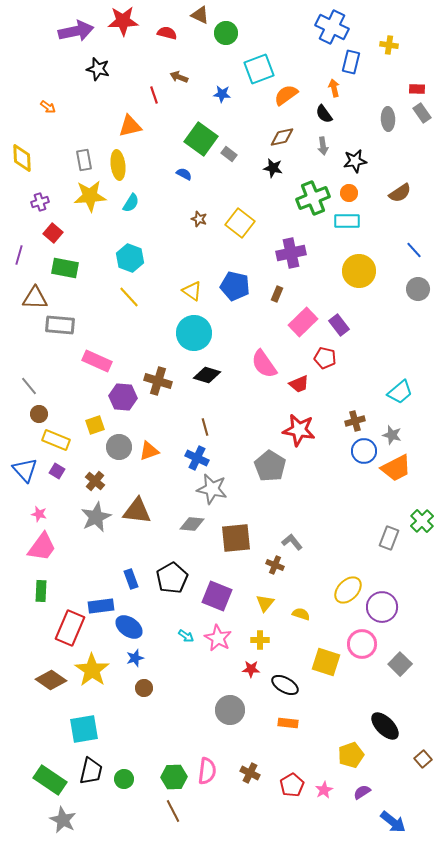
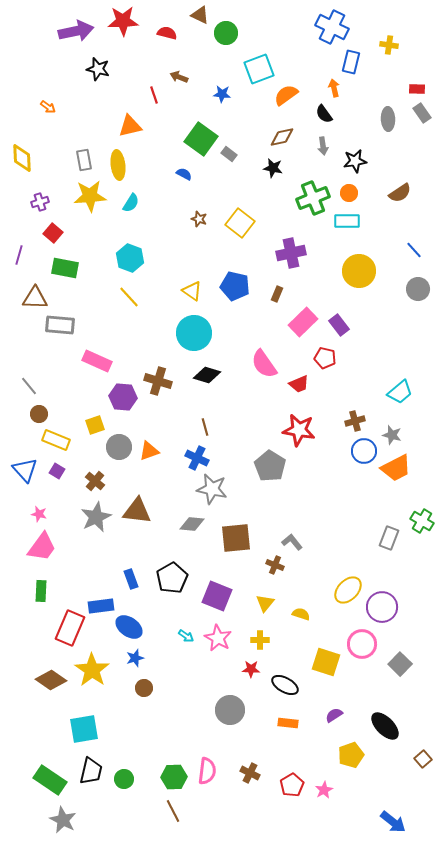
green cross at (422, 521): rotated 15 degrees counterclockwise
purple semicircle at (362, 792): moved 28 px left, 77 px up
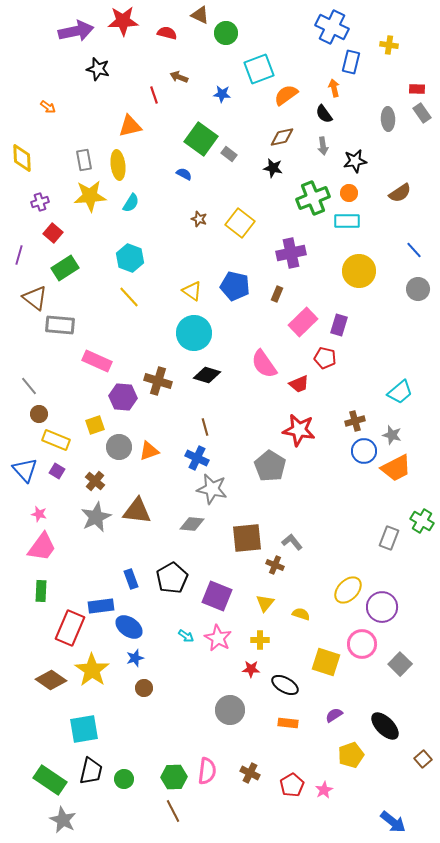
green rectangle at (65, 268): rotated 44 degrees counterclockwise
brown triangle at (35, 298): rotated 36 degrees clockwise
purple rectangle at (339, 325): rotated 55 degrees clockwise
brown square at (236, 538): moved 11 px right
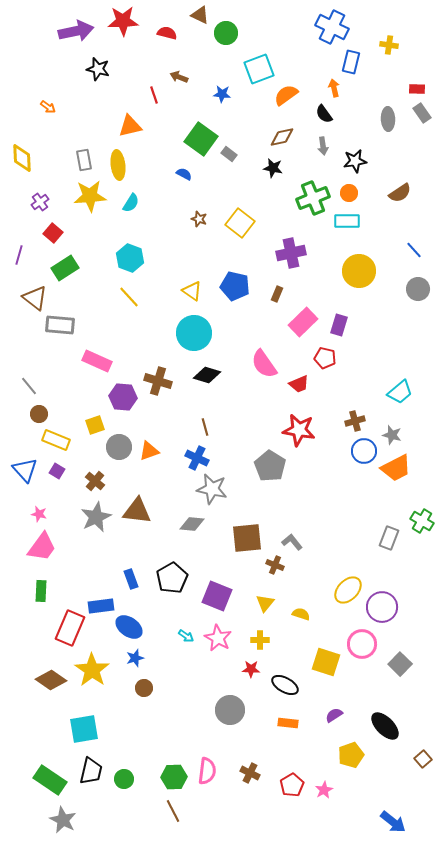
purple cross at (40, 202): rotated 18 degrees counterclockwise
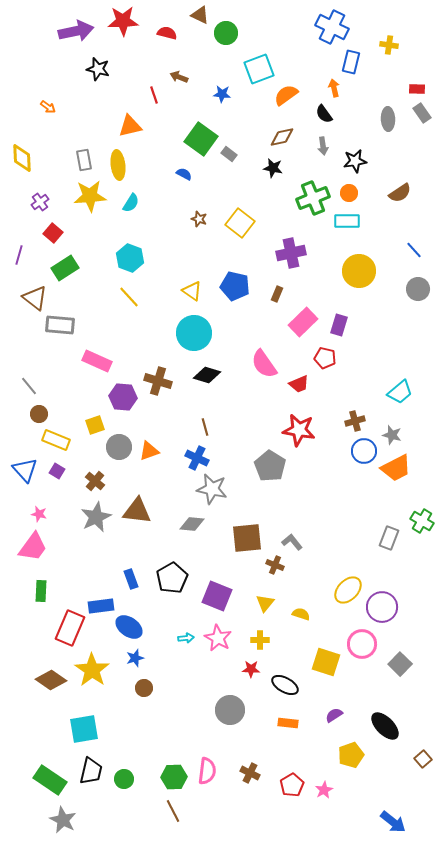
pink trapezoid at (42, 547): moved 9 px left
cyan arrow at (186, 636): moved 2 px down; rotated 42 degrees counterclockwise
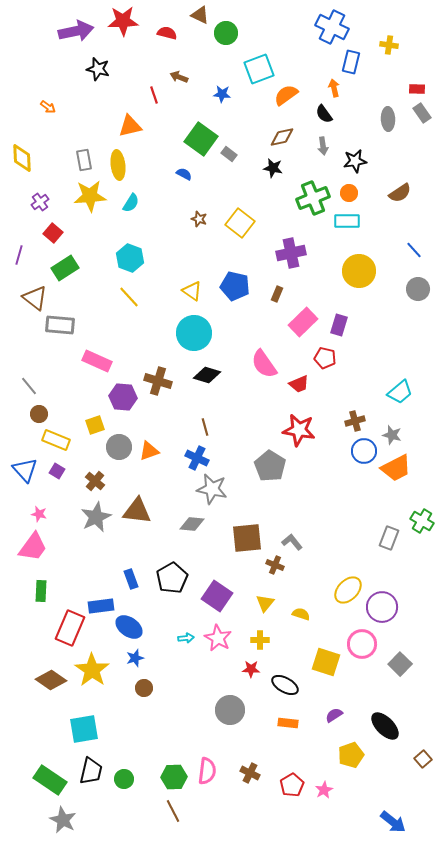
purple square at (217, 596): rotated 12 degrees clockwise
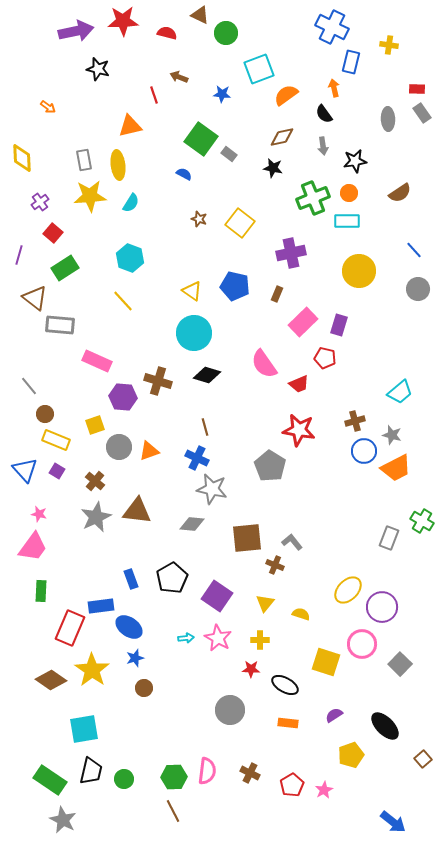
yellow line at (129, 297): moved 6 px left, 4 px down
brown circle at (39, 414): moved 6 px right
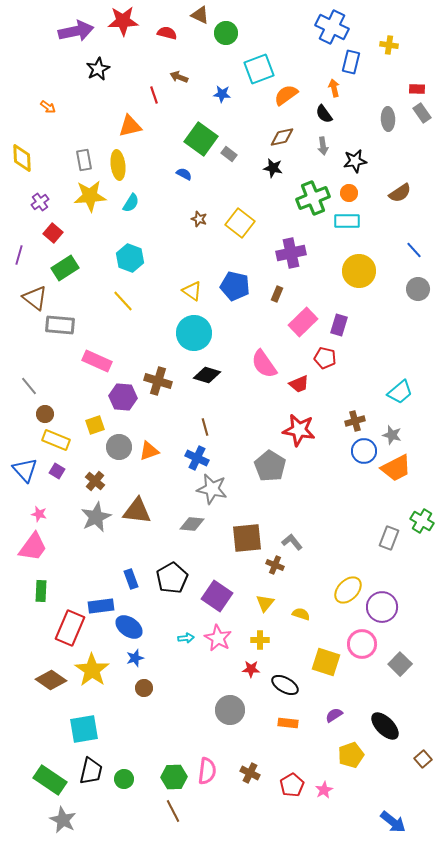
black star at (98, 69): rotated 30 degrees clockwise
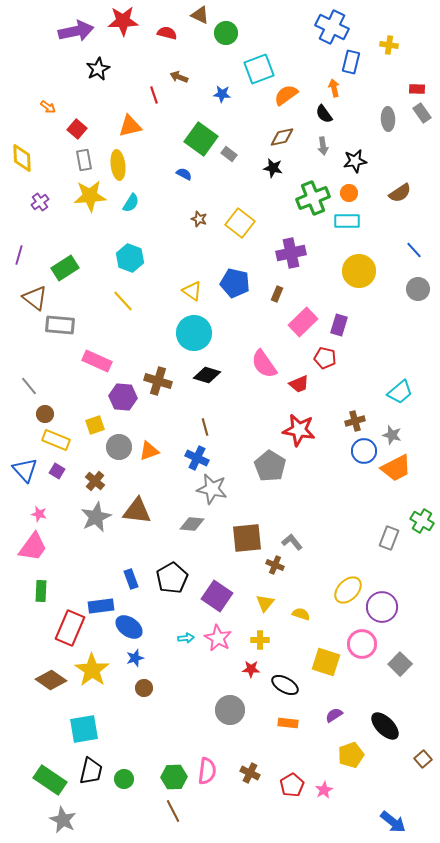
red square at (53, 233): moved 24 px right, 104 px up
blue pentagon at (235, 286): moved 3 px up
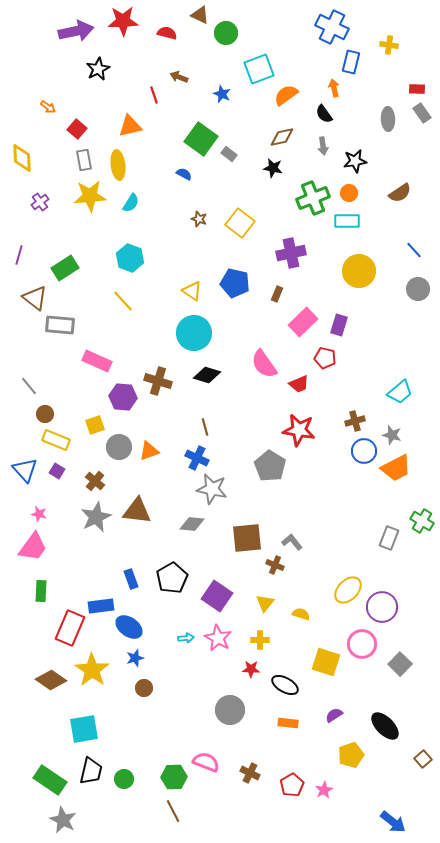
blue star at (222, 94): rotated 18 degrees clockwise
pink semicircle at (207, 771): moved 1 px left, 9 px up; rotated 76 degrees counterclockwise
